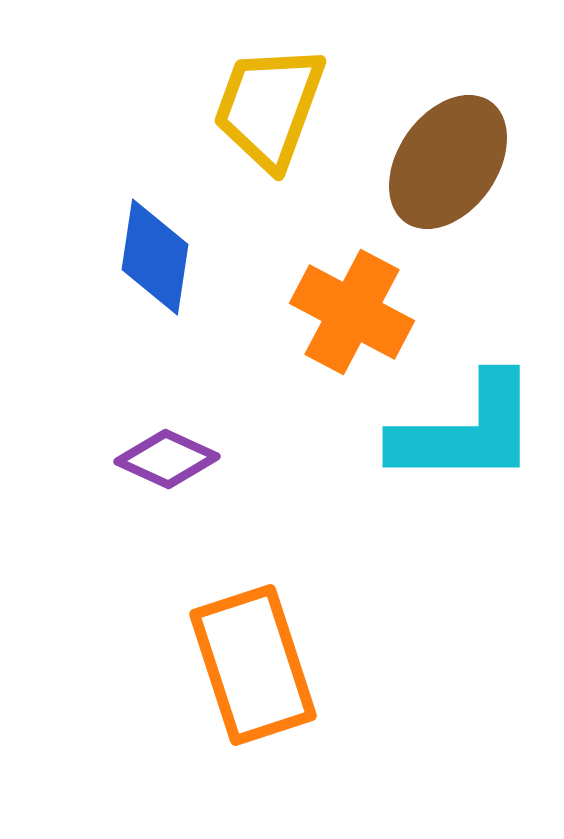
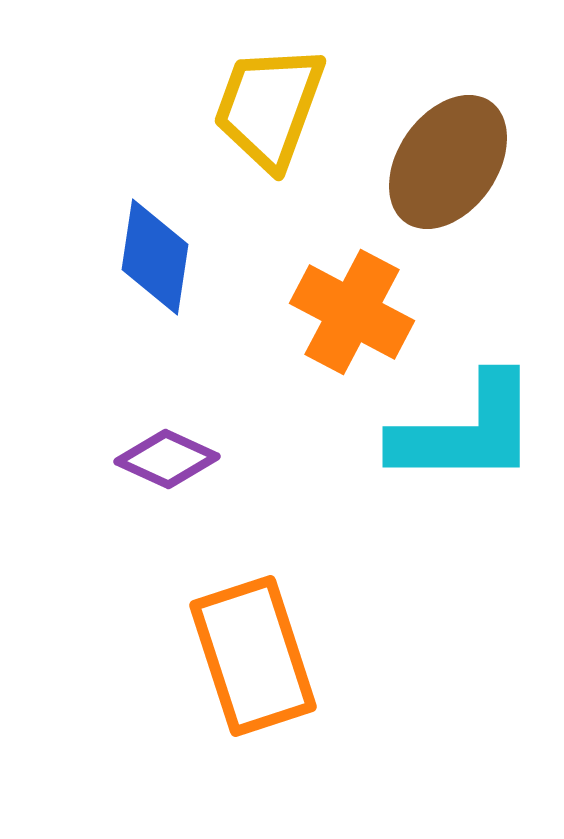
orange rectangle: moved 9 px up
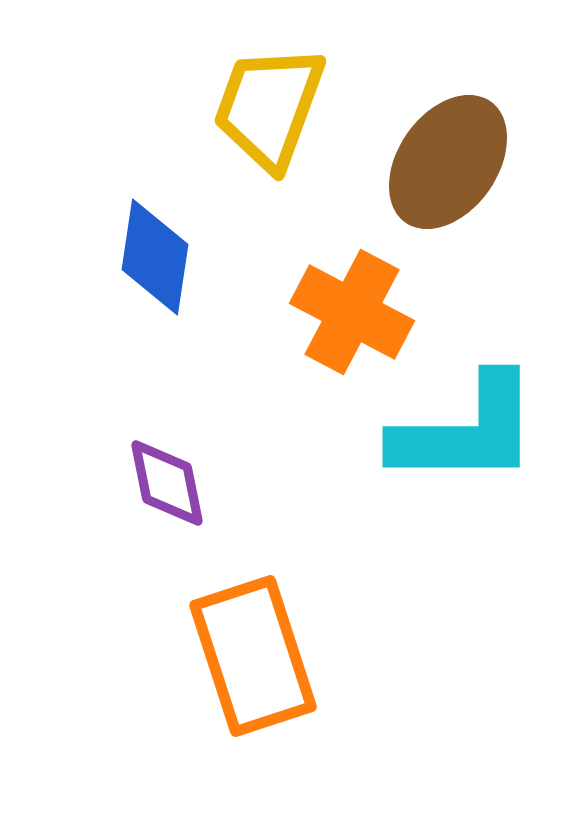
purple diamond: moved 24 px down; rotated 54 degrees clockwise
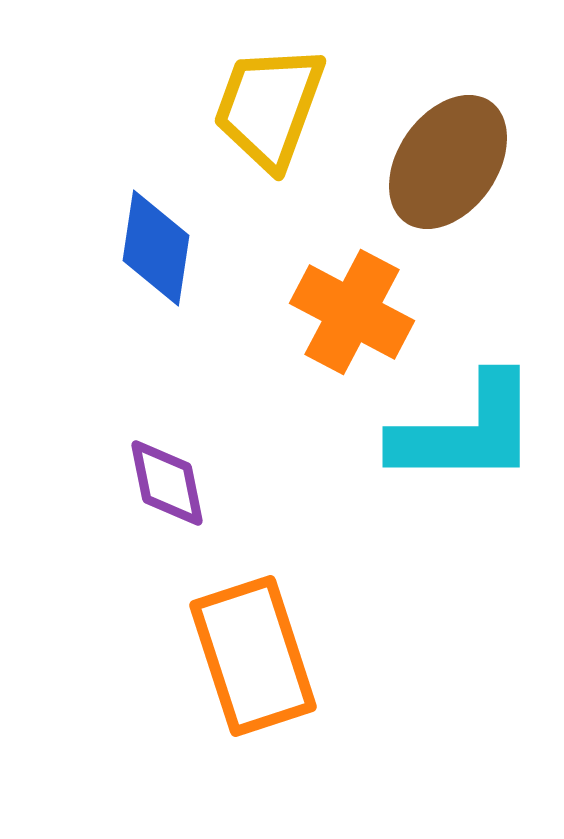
blue diamond: moved 1 px right, 9 px up
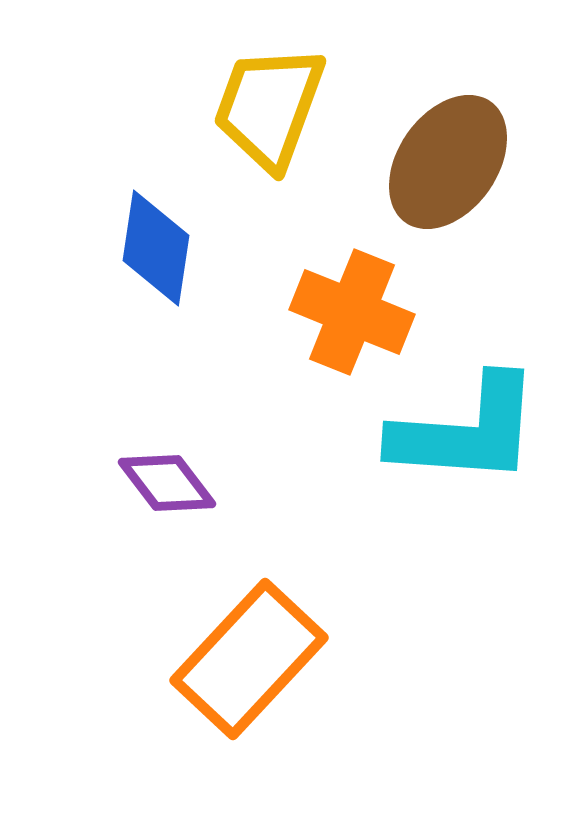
orange cross: rotated 6 degrees counterclockwise
cyan L-shape: rotated 4 degrees clockwise
purple diamond: rotated 26 degrees counterclockwise
orange rectangle: moved 4 px left, 3 px down; rotated 61 degrees clockwise
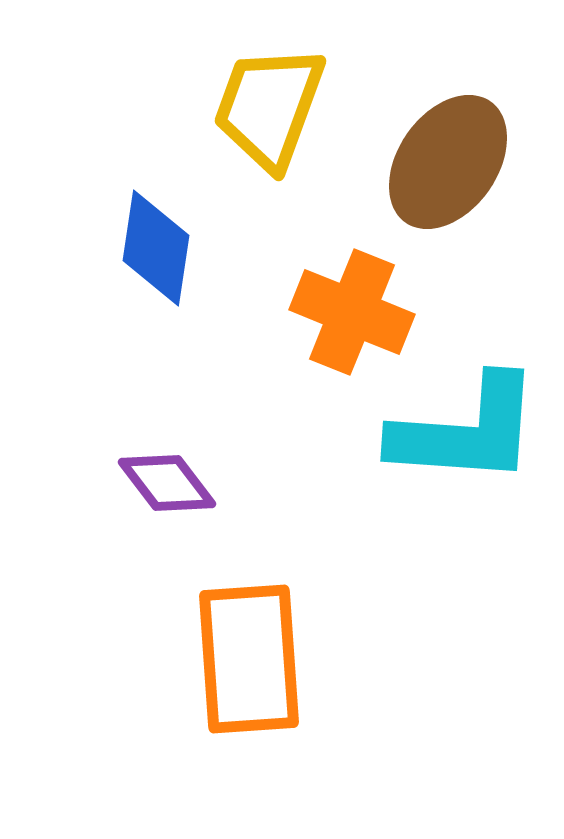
orange rectangle: rotated 47 degrees counterclockwise
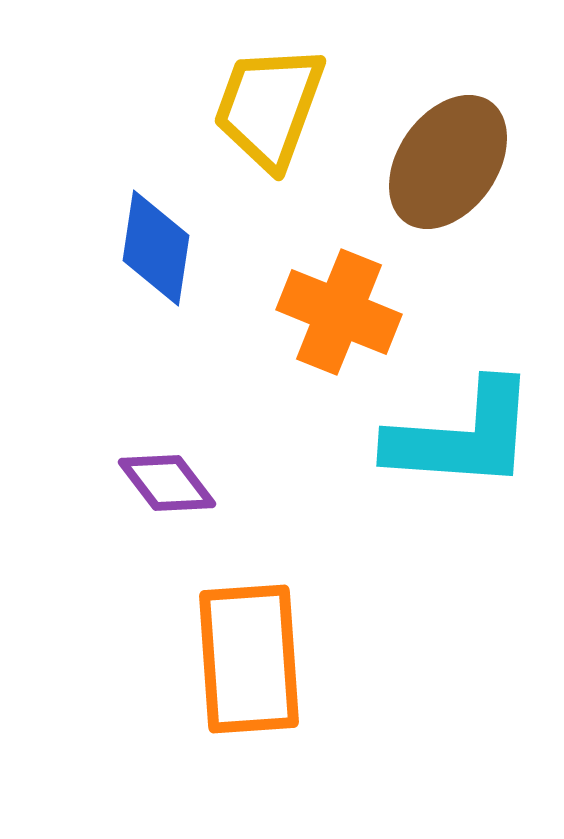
orange cross: moved 13 px left
cyan L-shape: moved 4 px left, 5 px down
